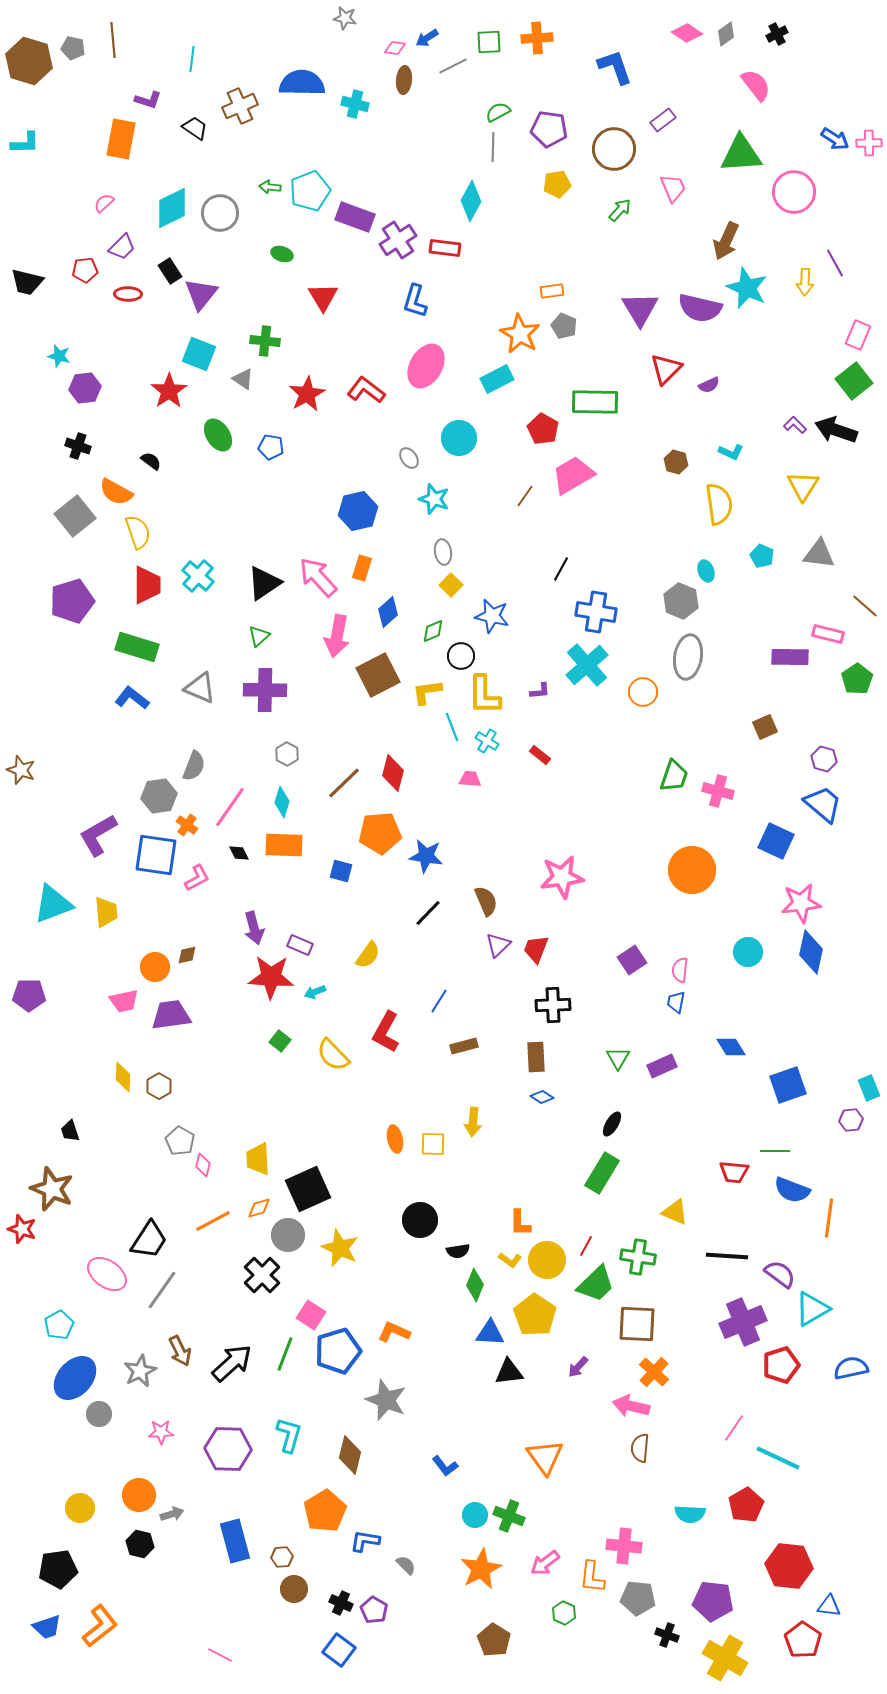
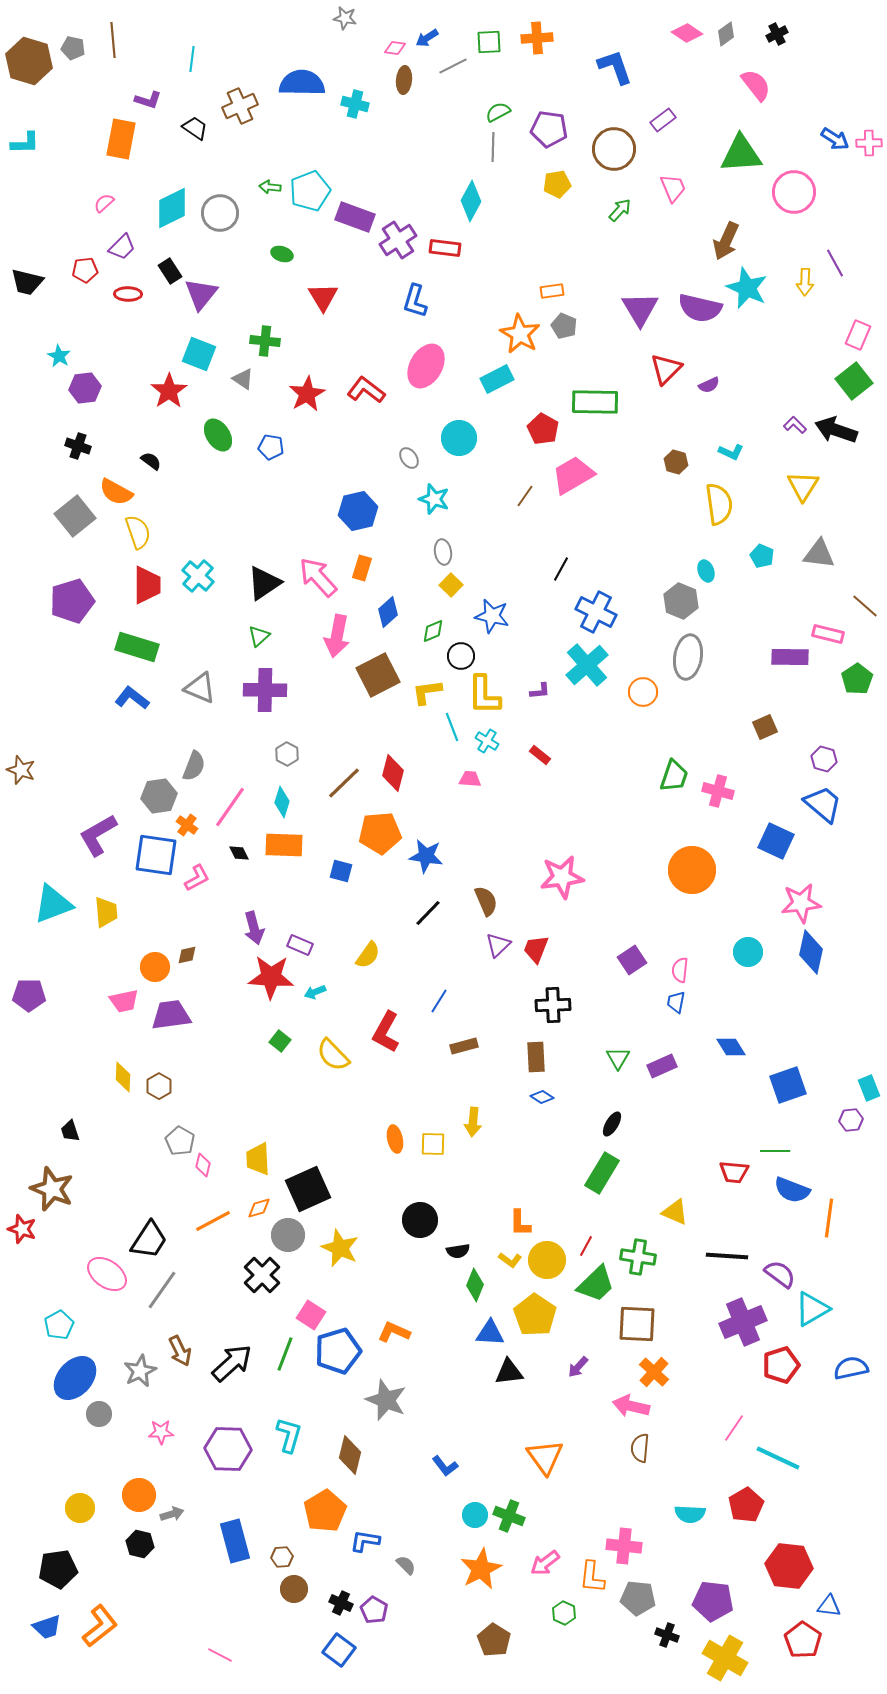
cyan star at (59, 356): rotated 15 degrees clockwise
blue cross at (596, 612): rotated 18 degrees clockwise
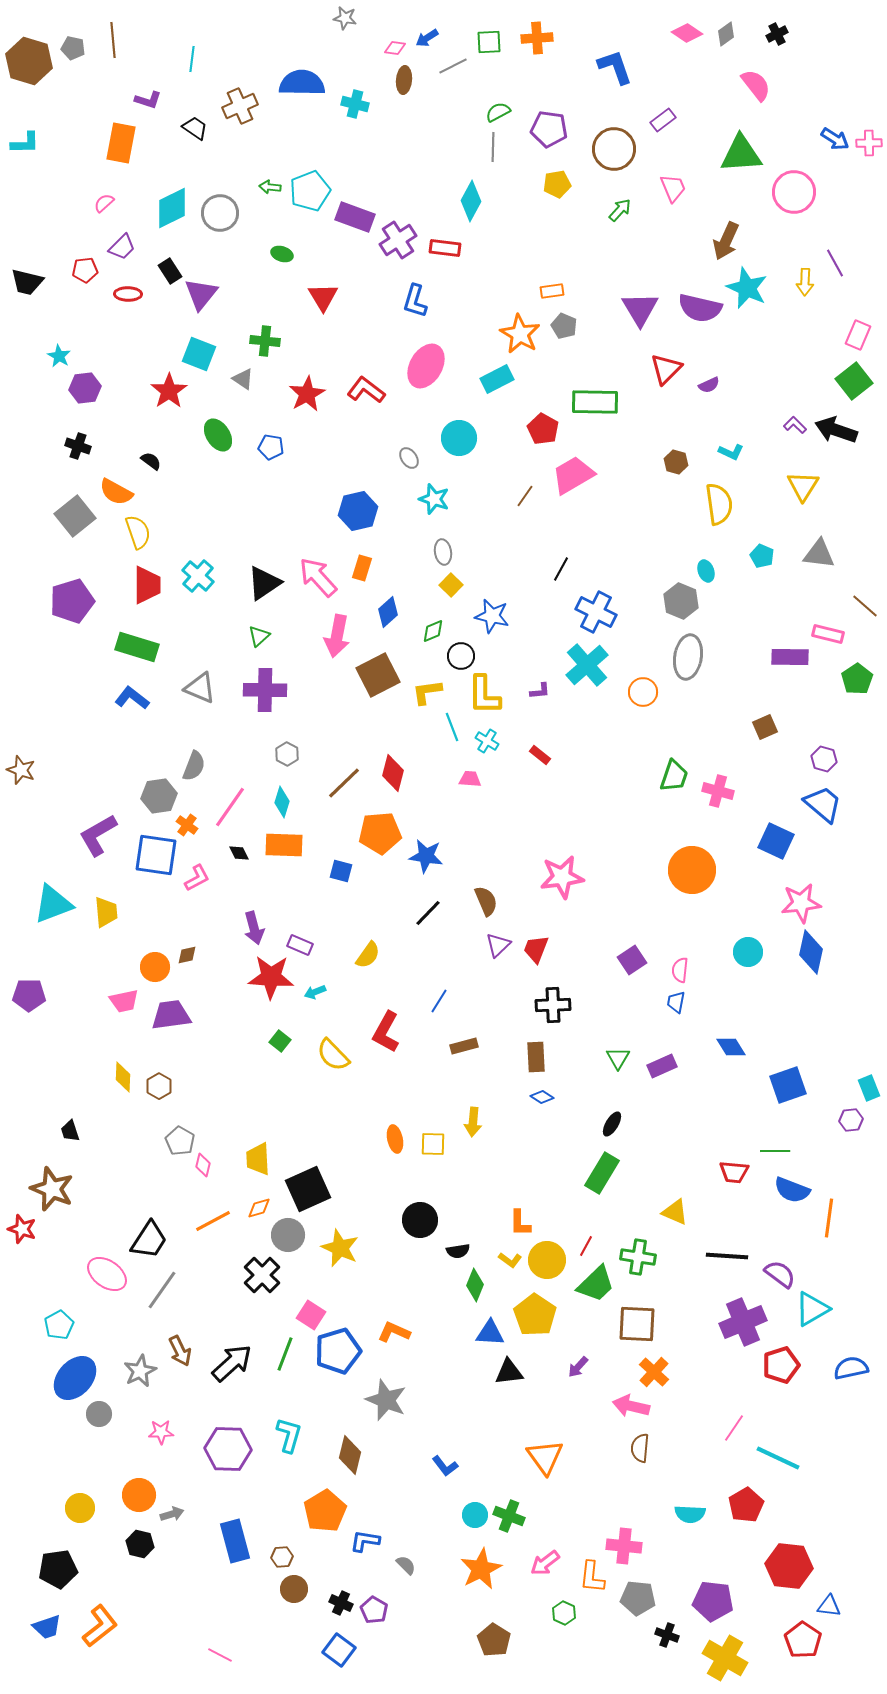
orange rectangle at (121, 139): moved 4 px down
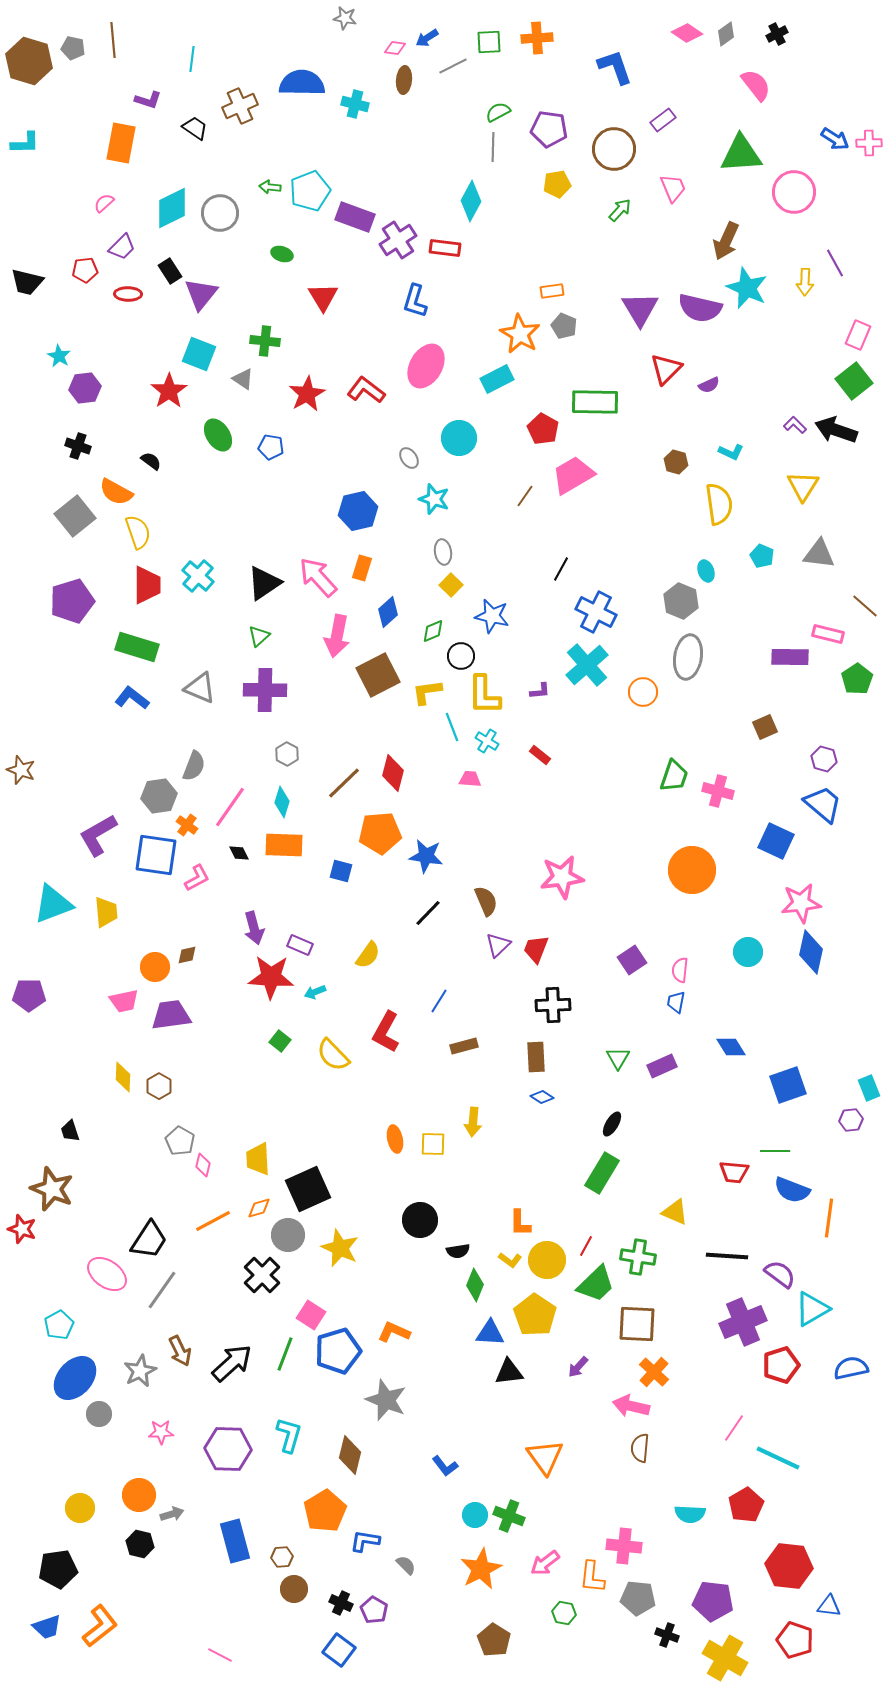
green hexagon at (564, 1613): rotated 15 degrees counterclockwise
red pentagon at (803, 1640): moved 8 px left; rotated 15 degrees counterclockwise
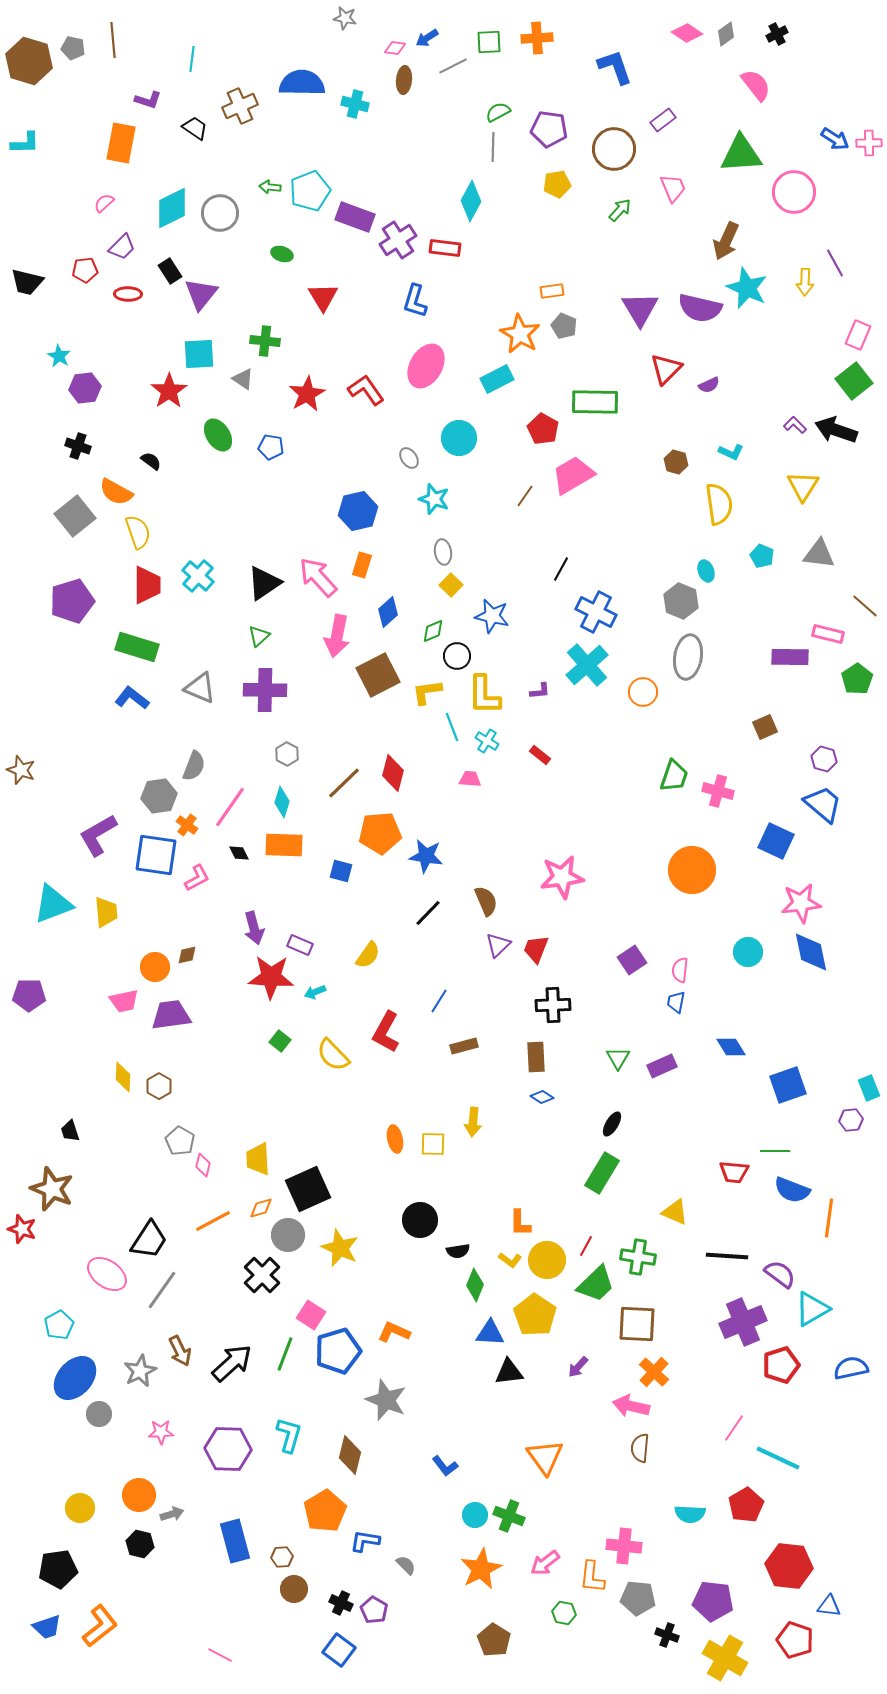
cyan square at (199, 354): rotated 24 degrees counterclockwise
red L-shape at (366, 390): rotated 18 degrees clockwise
orange rectangle at (362, 568): moved 3 px up
black circle at (461, 656): moved 4 px left
blue diamond at (811, 952): rotated 24 degrees counterclockwise
orange diamond at (259, 1208): moved 2 px right
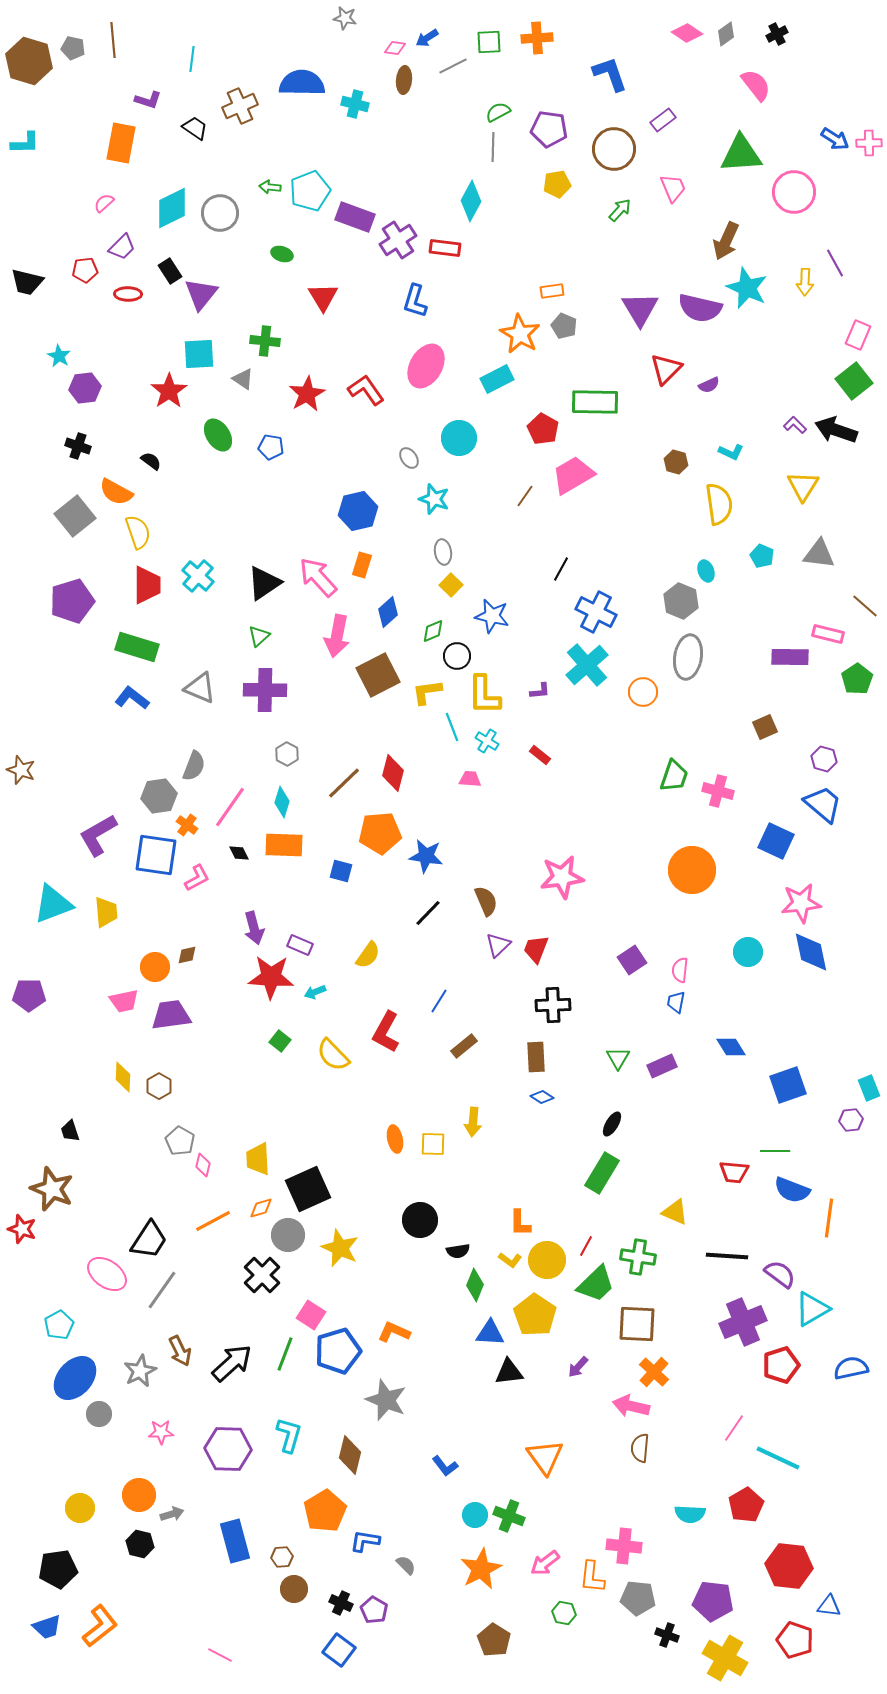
blue L-shape at (615, 67): moved 5 px left, 7 px down
brown rectangle at (464, 1046): rotated 24 degrees counterclockwise
